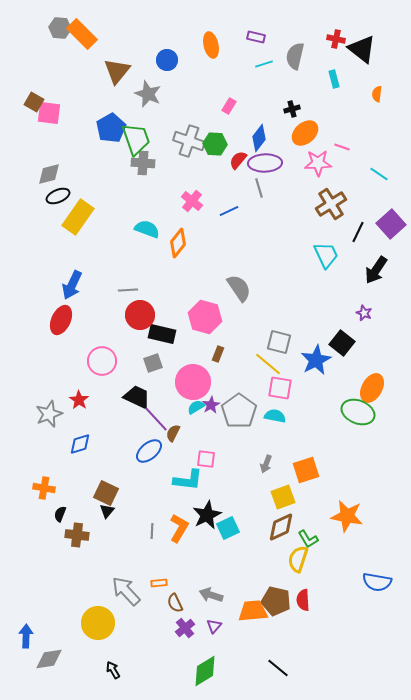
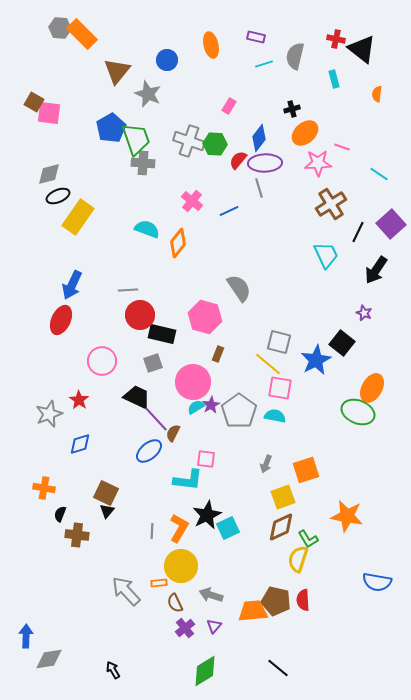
yellow circle at (98, 623): moved 83 px right, 57 px up
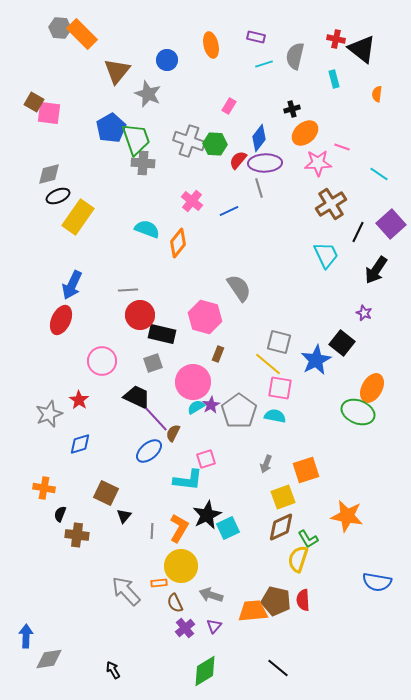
pink square at (206, 459): rotated 24 degrees counterclockwise
black triangle at (107, 511): moved 17 px right, 5 px down
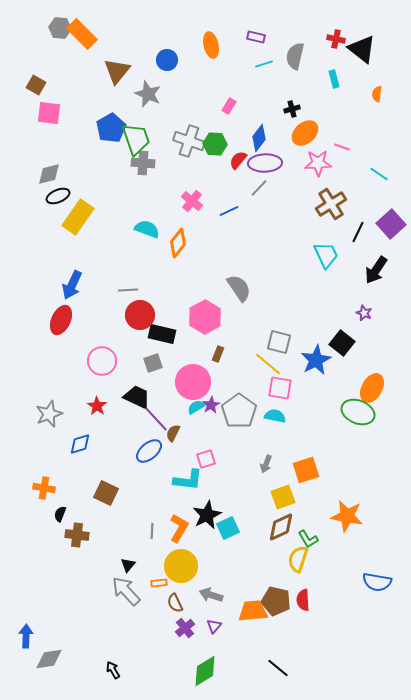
brown square at (34, 102): moved 2 px right, 17 px up
gray line at (259, 188): rotated 60 degrees clockwise
pink hexagon at (205, 317): rotated 16 degrees clockwise
red star at (79, 400): moved 18 px right, 6 px down
black triangle at (124, 516): moved 4 px right, 49 px down
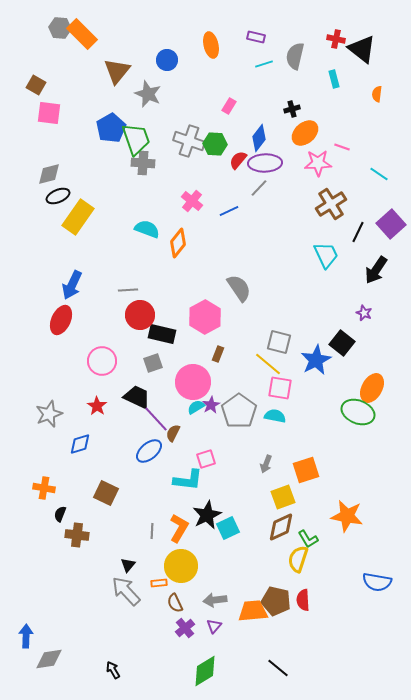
gray arrow at (211, 595): moved 4 px right, 5 px down; rotated 25 degrees counterclockwise
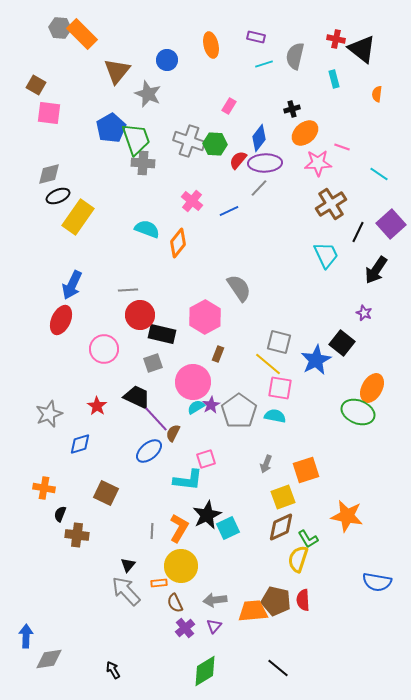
pink circle at (102, 361): moved 2 px right, 12 px up
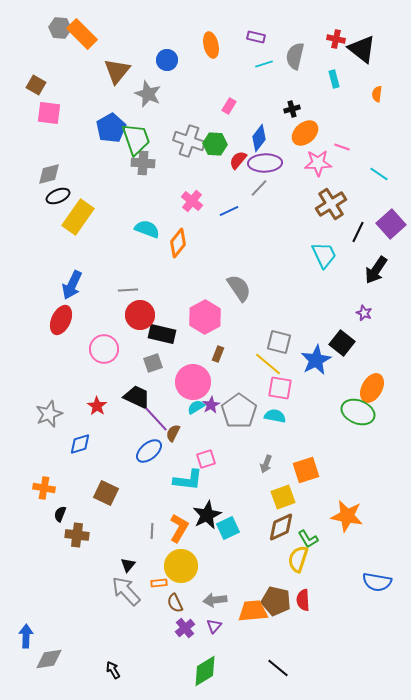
cyan trapezoid at (326, 255): moved 2 px left
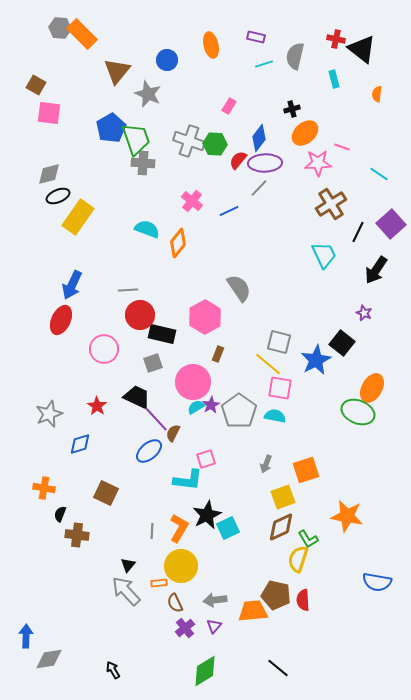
brown pentagon at (276, 601): moved 6 px up
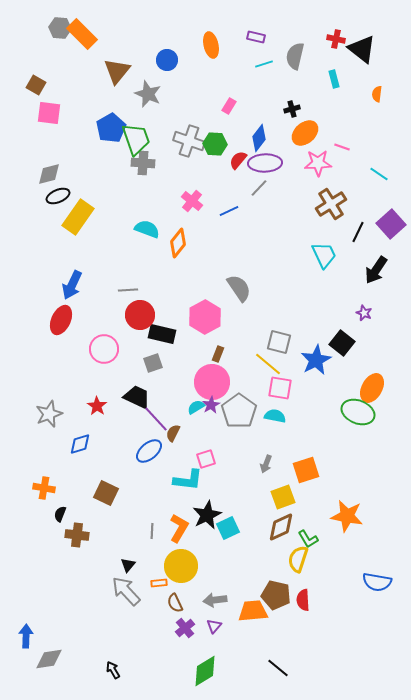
pink circle at (193, 382): moved 19 px right
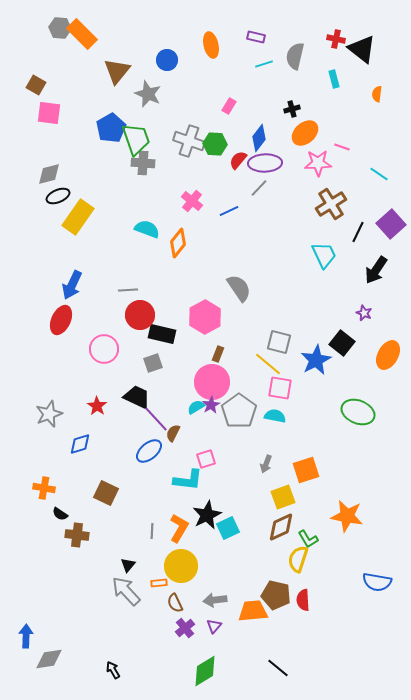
orange ellipse at (372, 388): moved 16 px right, 33 px up
black semicircle at (60, 514): rotated 77 degrees counterclockwise
